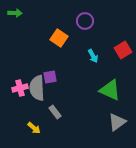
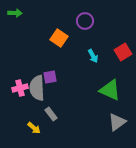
red square: moved 2 px down
gray rectangle: moved 4 px left, 2 px down
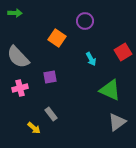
orange square: moved 2 px left
cyan arrow: moved 2 px left, 3 px down
gray semicircle: moved 19 px left, 31 px up; rotated 40 degrees counterclockwise
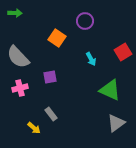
gray triangle: moved 1 px left, 1 px down
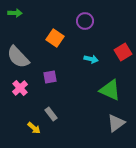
orange square: moved 2 px left
cyan arrow: rotated 48 degrees counterclockwise
pink cross: rotated 28 degrees counterclockwise
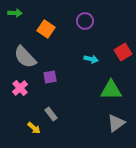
orange square: moved 9 px left, 9 px up
gray semicircle: moved 7 px right
green triangle: moved 1 px right; rotated 25 degrees counterclockwise
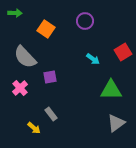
cyan arrow: moved 2 px right; rotated 24 degrees clockwise
